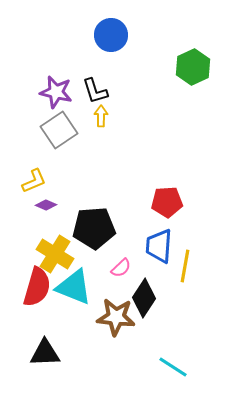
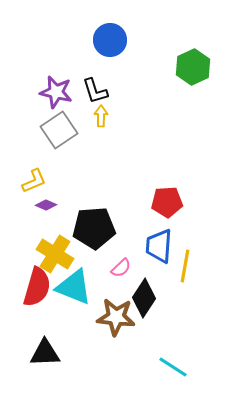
blue circle: moved 1 px left, 5 px down
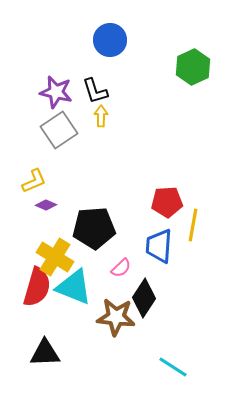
yellow cross: moved 3 px down
yellow line: moved 8 px right, 41 px up
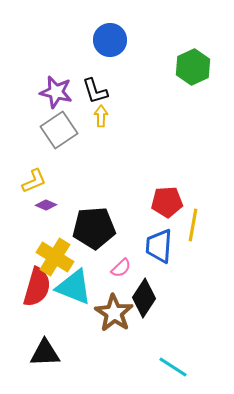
brown star: moved 2 px left, 4 px up; rotated 27 degrees clockwise
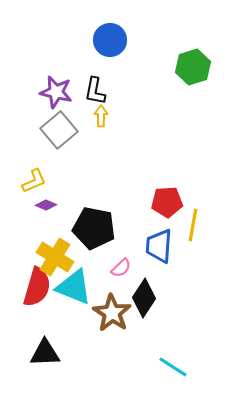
green hexagon: rotated 8 degrees clockwise
black L-shape: rotated 28 degrees clockwise
gray square: rotated 6 degrees counterclockwise
black pentagon: rotated 15 degrees clockwise
brown star: moved 2 px left
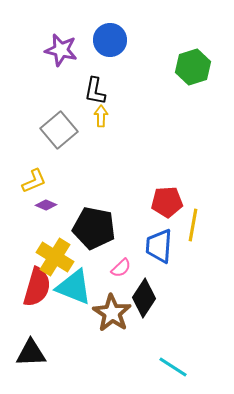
purple star: moved 5 px right, 42 px up
black triangle: moved 14 px left
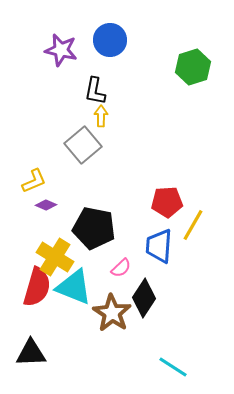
gray square: moved 24 px right, 15 px down
yellow line: rotated 20 degrees clockwise
